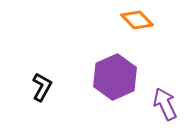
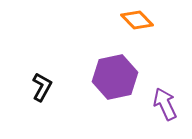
purple hexagon: rotated 12 degrees clockwise
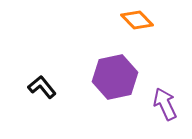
black L-shape: rotated 68 degrees counterclockwise
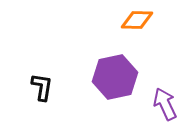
orange diamond: rotated 44 degrees counterclockwise
black L-shape: rotated 48 degrees clockwise
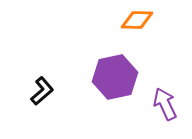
black L-shape: moved 4 px down; rotated 40 degrees clockwise
